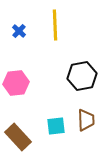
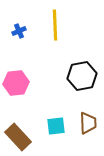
blue cross: rotated 24 degrees clockwise
brown trapezoid: moved 2 px right, 3 px down
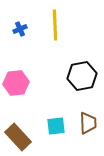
blue cross: moved 1 px right, 2 px up
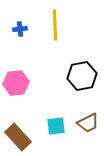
blue cross: rotated 16 degrees clockwise
brown trapezoid: rotated 65 degrees clockwise
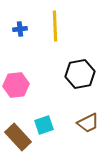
yellow line: moved 1 px down
black hexagon: moved 2 px left, 2 px up
pink hexagon: moved 2 px down
cyan square: moved 12 px left, 1 px up; rotated 12 degrees counterclockwise
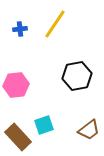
yellow line: moved 2 px up; rotated 36 degrees clockwise
black hexagon: moved 3 px left, 2 px down
brown trapezoid: moved 1 px right, 7 px down; rotated 10 degrees counterclockwise
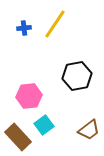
blue cross: moved 4 px right, 1 px up
pink hexagon: moved 13 px right, 11 px down
cyan square: rotated 18 degrees counterclockwise
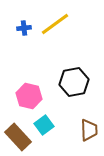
yellow line: rotated 20 degrees clockwise
black hexagon: moved 3 px left, 6 px down
pink hexagon: rotated 20 degrees clockwise
brown trapezoid: rotated 55 degrees counterclockwise
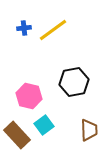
yellow line: moved 2 px left, 6 px down
brown rectangle: moved 1 px left, 2 px up
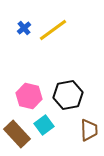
blue cross: rotated 32 degrees counterclockwise
black hexagon: moved 6 px left, 13 px down
brown rectangle: moved 1 px up
